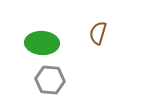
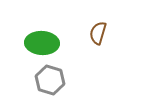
gray hexagon: rotated 12 degrees clockwise
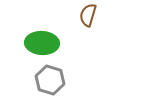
brown semicircle: moved 10 px left, 18 px up
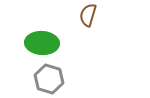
gray hexagon: moved 1 px left, 1 px up
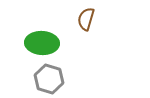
brown semicircle: moved 2 px left, 4 px down
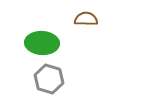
brown semicircle: rotated 75 degrees clockwise
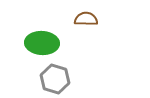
gray hexagon: moved 6 px right
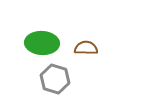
brown semicircle: moved 29 px down
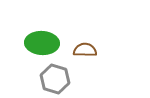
brown semicircle: moved 1 px left, 2 px down
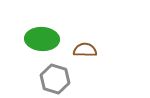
green ellipse: moved 4 px up
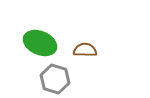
green ellipse: moved 2 px left, 4 px down; rotated 20 degrees clockwise
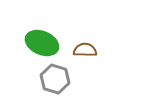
green ellipse: moved 2 px right
